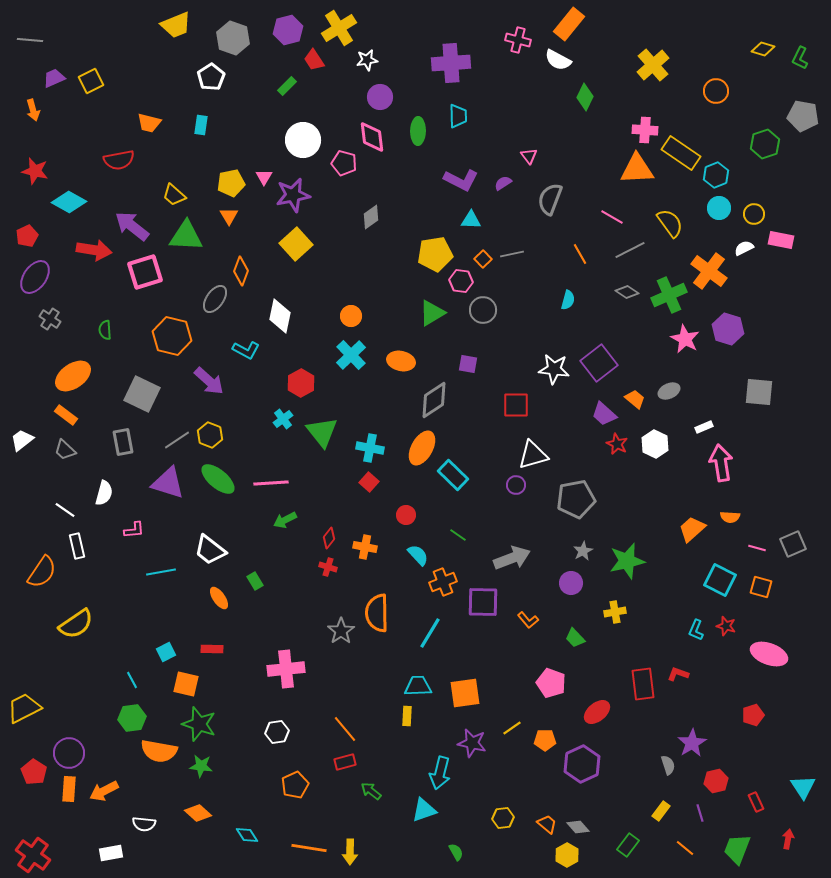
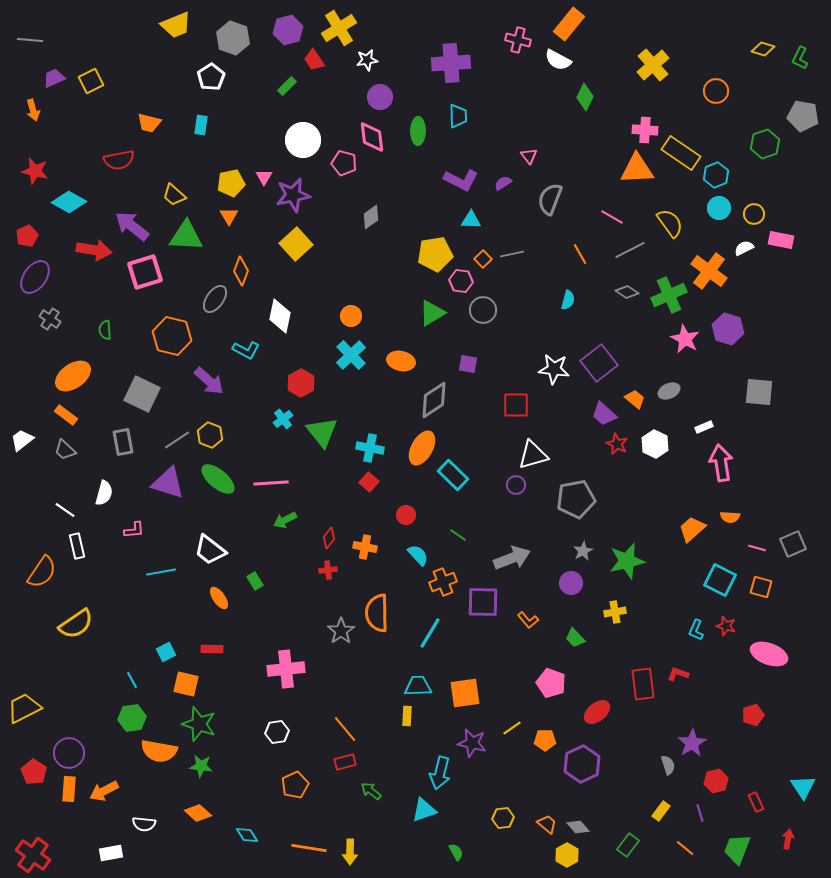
red cross at (328, 567): moved 3 px down; rotated 24 degrees counterclockwise
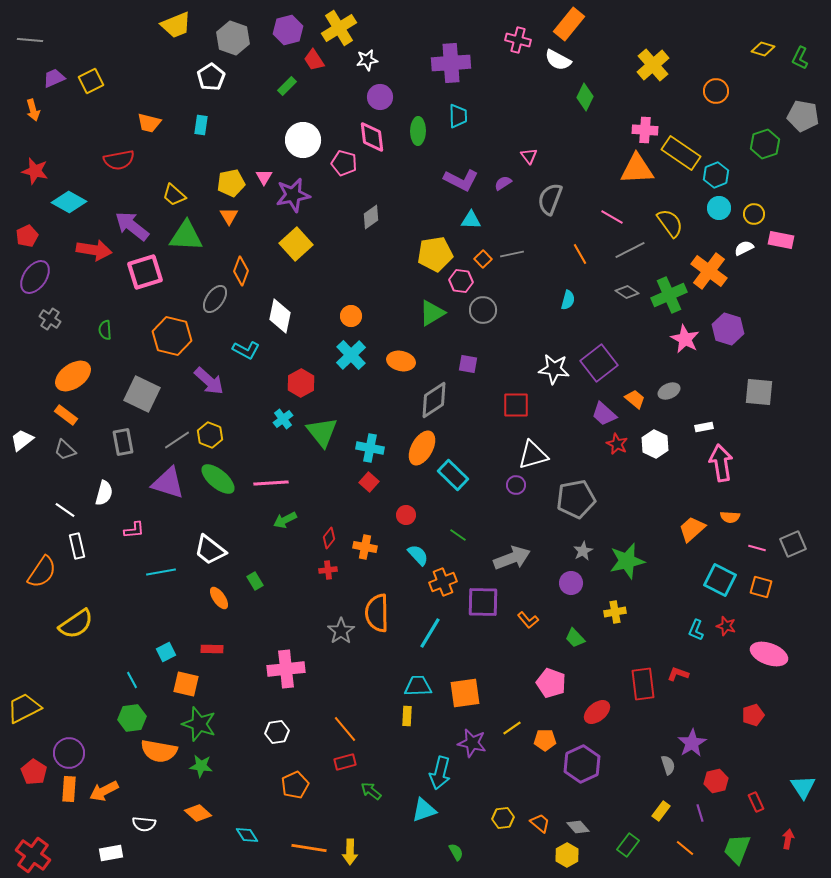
white rectangle at (704, 427): rotated 12 degrees clockwise
orange trapezoid at (547, 824): moved 7 px left, 1 px up
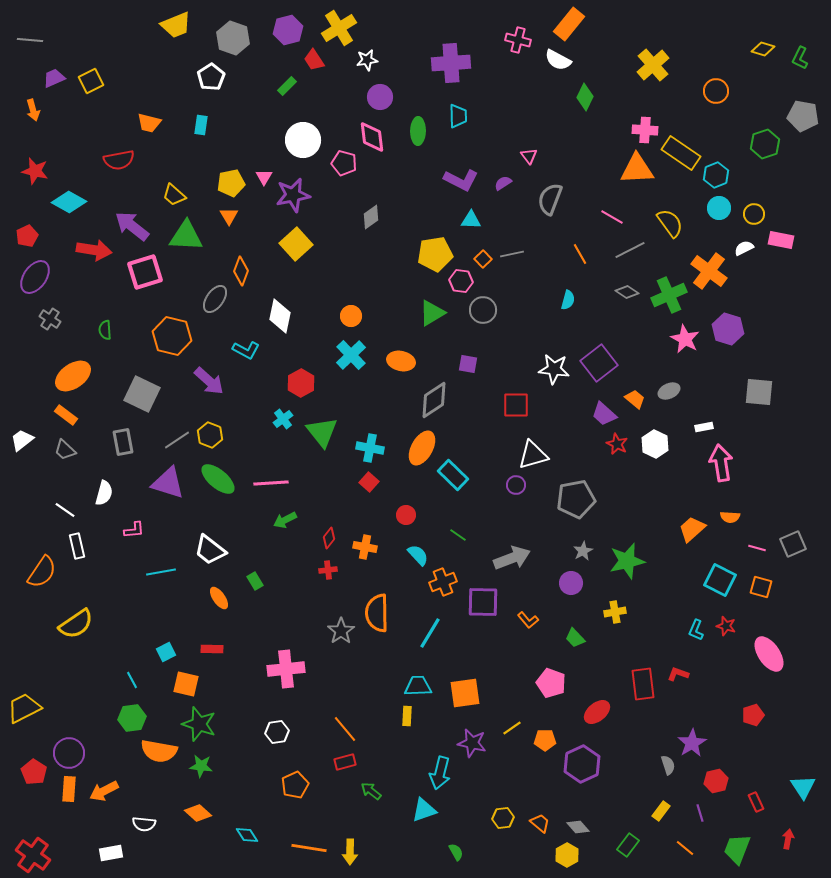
pink ellipse at (769, 654): rotated 36 degrees clockwise
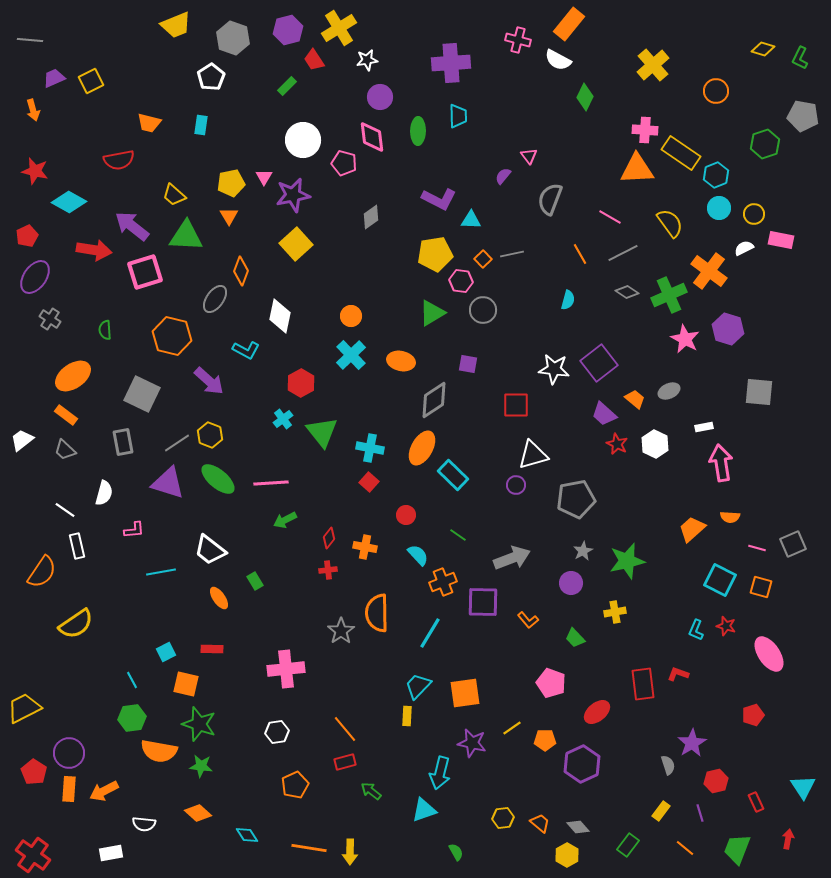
purple L-shape at (461, 180): moved 22 px left, 19 px down
purple semicircle at (503, 183): moved 7 px up; rotated 18 degrees counterclockwise
pink line at (612, 217): moved 2 px left
gray line at (630, 250): moved 7 px left, 3 px down
gray line at (177, 440): moved 3 px down
cyan trapezoid at (418, 686): rotated 44 degrees counterclockwise
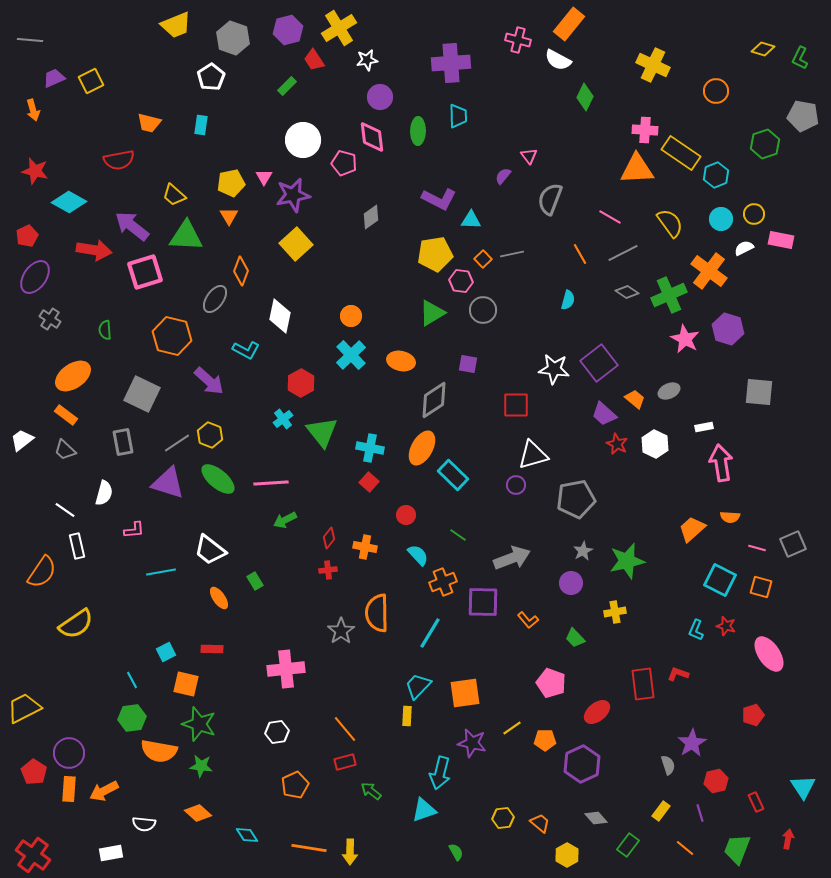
yellow cross at (653, 65): rotated 24 degrees counterclockwise
cyan circle at (719, 208): moved 2 px right, 11 px down
gray diamond at (578, 827): moved 18 px right, 9 px up
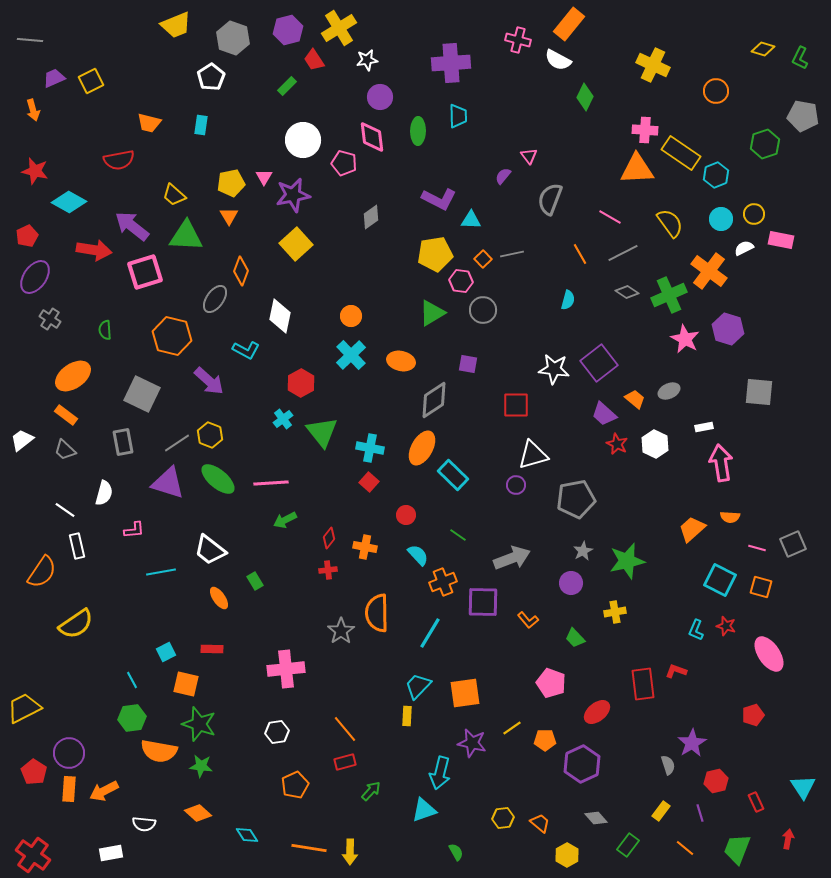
red L-shape at (678, 674): moved 2 px left, 3 px up
green arrow at (371, 791): rotated 95 degrees clockwise
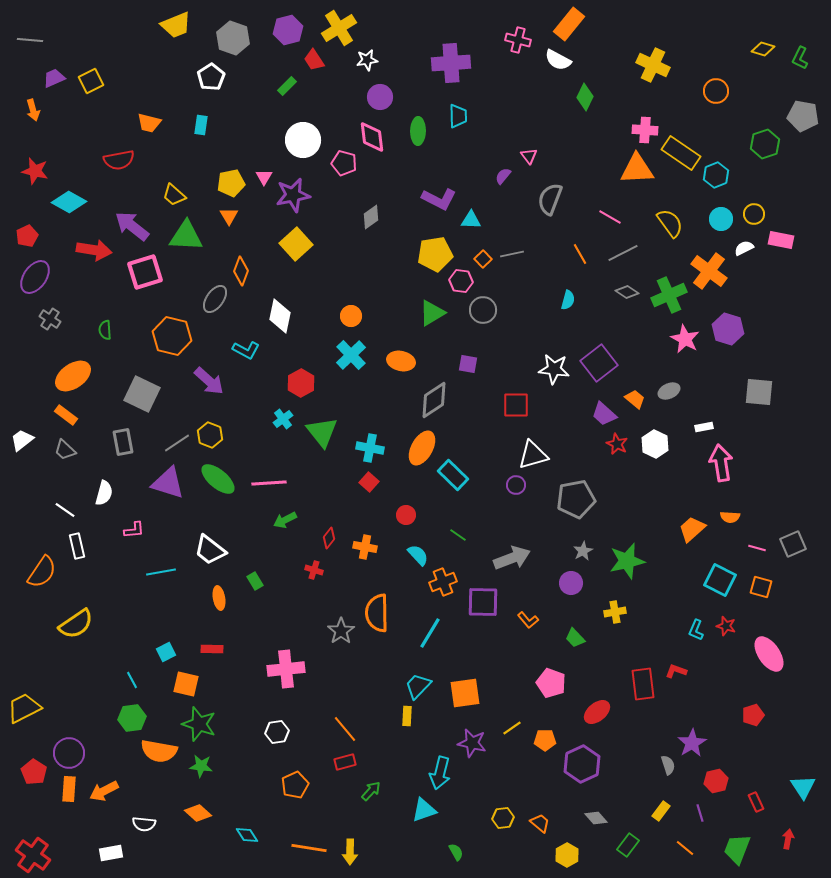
pink line at (271, 483): moved 2 px left
red cross at (328, 570): moved 14 px left; rotated 24 degrees clockwise
orange ellipse at (219, 598): rotated 25 degrees clockwise
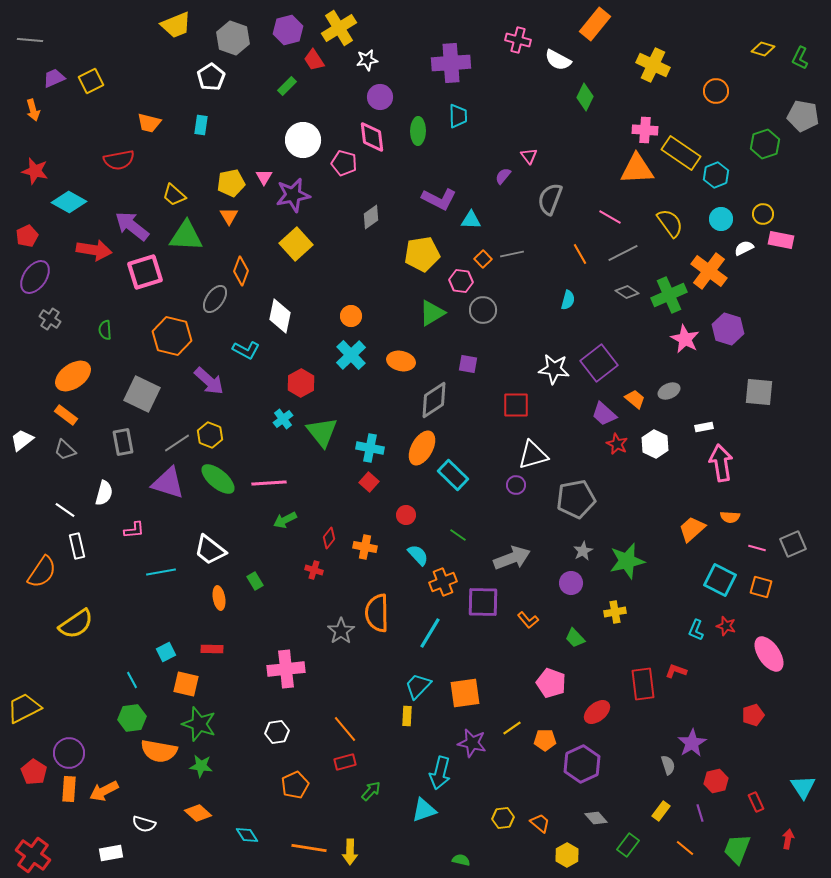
orange rectangle at (569, 24): moved 26 px right
yellow circle at (754, 214): moved 9 px right
yellow pentagon at (435, 254): moved 13 px left
white semicircle at (144, 824): rotated 10 degrees clockwise
green semicircle at (456, 852): moved 5 px right, 8 px down; rotated 48 degrees counterclockwise
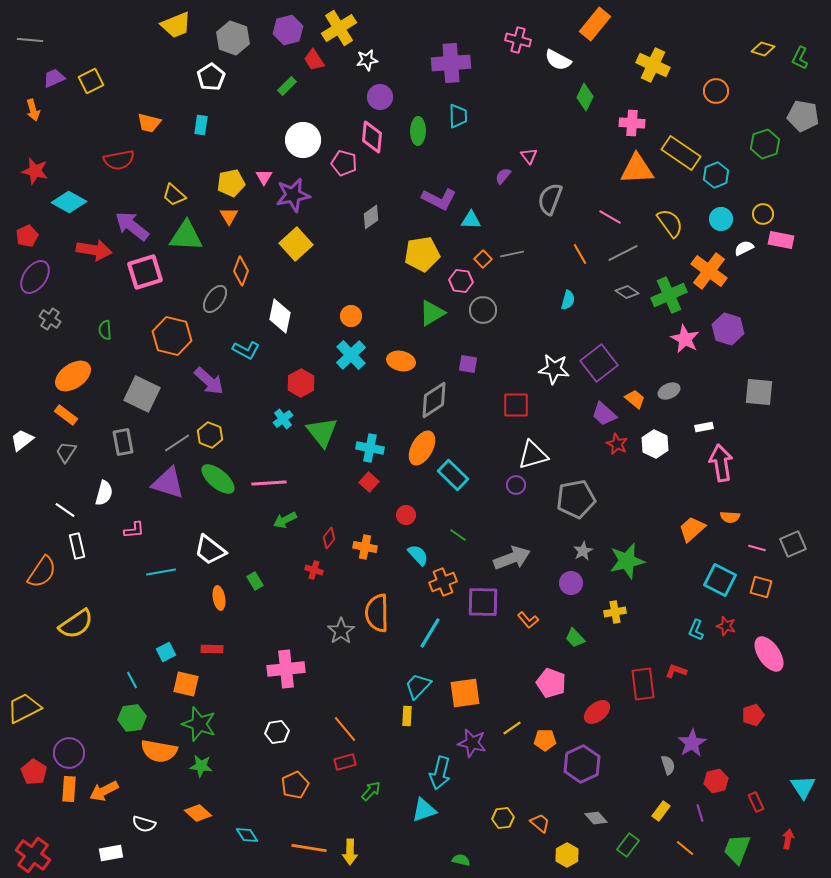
pink cross at (645, 130): moved 13 px left, 7 px up
pink diamond at (372, 137): rotated 12 degrees clockwise
gray trapezoid at (65, 450): moved 1 px right, 2 px down; rotated 80 degrees clockwise
